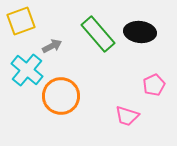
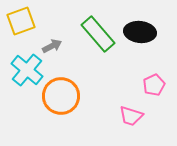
pink trapezoid: moved 4 px right
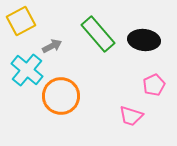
yellow square: rotated 8 degrees counterclockwise
black ellipse: moved 4 px right, 8 px down
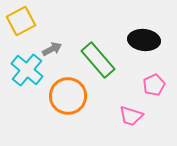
green rectangle: moved 26 px down
gray arrow: moved 3 px down
orange circle: moved 7 px right
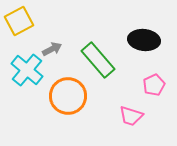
yellow square: moved 2 px left
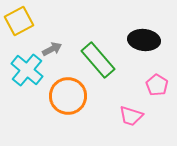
pink pentagon: moved 3 px right; rotated 15 degrees counterclockwise
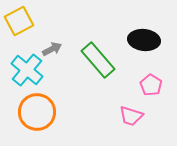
pink pentagon: moved 6 px left
orange circle: moved 31 px left, 16 px down
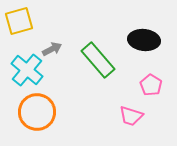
yellow square: rotated 12 degrees clockwise
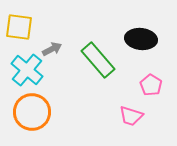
yellow square: moved 6 px down; rotated 24 degrees clockwise
black ellipse: moved 3 px left, 1 px up
orange circle: moved 5 px left
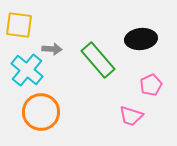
yellow square: moved 2 px up
black ellipse: rotated 12 degrees counterclockwise
gray arrow: rotated 30 degrees clockwise
pink pentagon: rotated 15 degrees clockwise
orange circle: moved 9 px right
